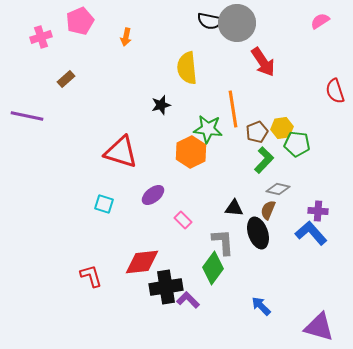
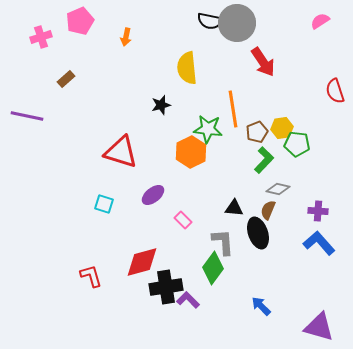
blue L-shape: moved 8 px right, 10 px down
red diamond: rotated 9 degrees counterclockwise
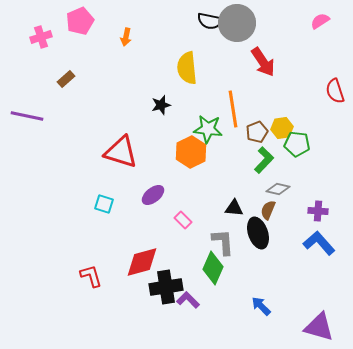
green diamond: rotated 12 degrees counterclockwise
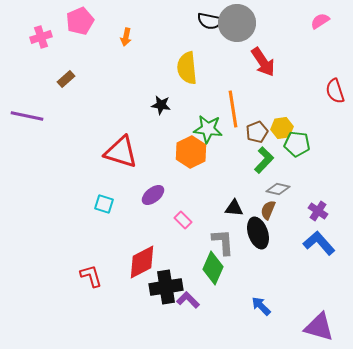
black star: rotated 24 degrees clockwise
purple cross: rotated 30 degrees clockwise
red diamond: rotated 12 degrees counterclockwise
